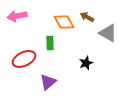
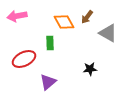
brown arrow: rotated 80 degrees counterclockwise
black star: moved 4 px right, 6 px down; rotated 16 degrees clockwise
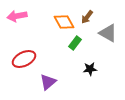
green rectangle: moved 25 px right; rotated 40 degrees clockwise
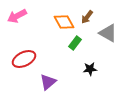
pink arrow: rotated 18 degrees counterclockwise
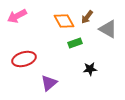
orange diamond: moved 1 px up
gray triangle: moved 4 px up
green rectangle: rotated 32 degrees clockwise
red ellipse: rotated 10 degrees clockwise
purple triangle: moved 1 px right, 1 px down
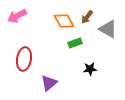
red ellipse: rotated 65 degrees counterclockwise
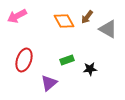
green rectangle: moved 8 px left, 17 px down
red ellipse: moved 1 px down; rotated 10 degrees clockwise
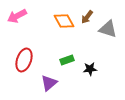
gray triangle: rotated 12 degrees counterclockwise
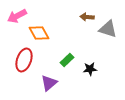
brown arrow: rotated 56 degrees clockwise
orange diamond: moved 25 px left, 12 px down
green rectangle: rotated 24 degrees counterclockwise
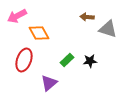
black star: moved 8 px up
